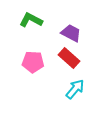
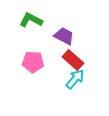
purple trapezoid: moved 7 px left, 3 px down
red rectangle: moved 4 px right, 2 px down
cyan arrow: moved 10 px up
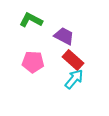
cyan arrow: moved 1 px left
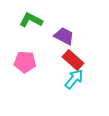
pink pentagon: moved 8 px left
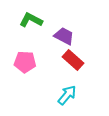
cyan arrow: moved 7 px left, 16 px down
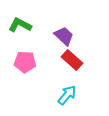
green L-shape: moved 11 px left, 5 px down
purple trapezoid: rotated 15 degrees clockwise
red rectangle: moved 1 px left
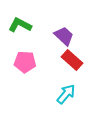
cyan arrow: moved 1 px left, 1 px up
